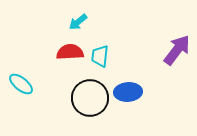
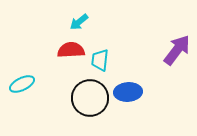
cyan arrow: moved 1 px right
red semicircle: moved 1 px right, 2 px up
cyan trapezoid: moved 4 px down
cyan ellipse: moved 1 px right; rotated 65 degrees counterclockwise
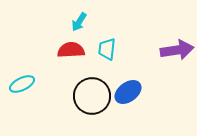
cyan arrow: rotated 18 degrees counterclockwise
purple arrow: rotated 44 degrees clockwise
cyan trapezoid: moved 7 px right, 11 px up
blue ellipse: rotated 32 degrees counterclockwise
black circle: moved 2 px right, 2 px up
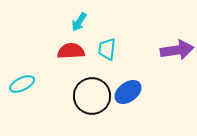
red semicircle: moved 1 px down
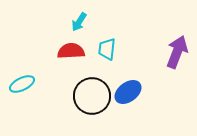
purple arrow: moved 2 px down; rotated 60 degrees counterclockwise
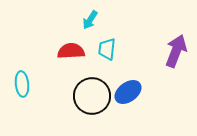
cyan arrow: moved 11 px right, 2 px up
purple arrow: moved 1 px left, 1 px up
cyan ellipse: rotated 70 degrees counterclockwise
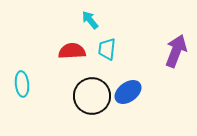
cyan arrow: rotated 108 degrees clockwise
red semicircle: moved 1 px right
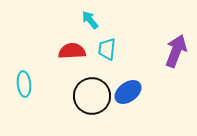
cyan ellipse: moved 2 px right
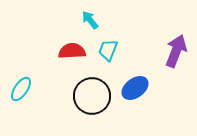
cyan trapezoid: moved 1 px right, 1 px down; rotated 15 degrees clockwise
cyan ellipse: moved 3 px left, 5 px down; rotated 40 degrees clockwise
blue ellipse: moved 7 px right, 4 px up
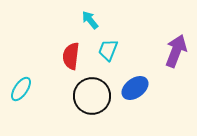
red semicircle: moved 1 px left, 5 px down; rotated 80 degrees counterclockwise
